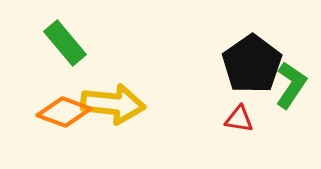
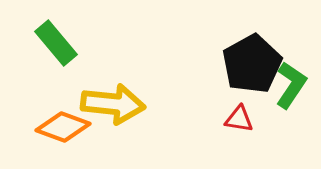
green rectangle: moved 9 px left
black pentagon: rotated 6 degrees clockwise
orange diamond: moved 1 px left, 15 px down
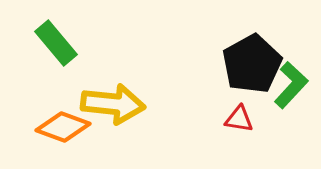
green L-shape: rotated 9 degrees clockwise
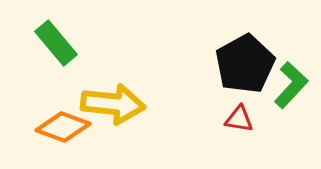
black pentagon: moved 7 px left
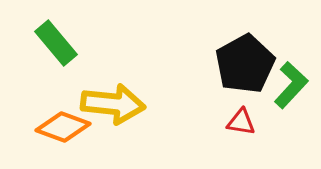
red triangle: moved 2 px right, 3 px down
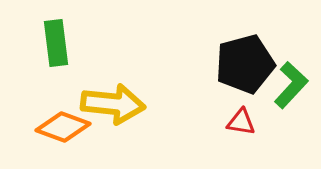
green rectangle: rotated 33 degrees clockwise
black pentagon: rotated 14 degrees clockwise
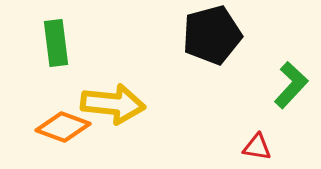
black pentagon: moved 33 px left, 29 px up
red triangle: moved 16 px right, 25 px down
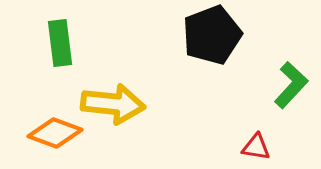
black pentagon: rotated 6 degrees counterclockwise
green rectangle: moved 4 px right
orange diamond: moved 8 px left, 6 px down
red triangle: moved 1 px left
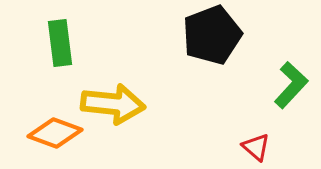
red triangle: rotated 32 degrees clockwise
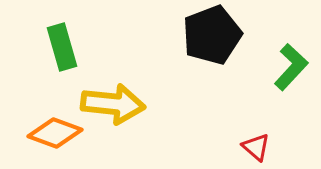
green rectangle: moved 2 px right, 4 px down; rotated 9 degrees counterclockwise
green L-shape: moved 18 px up
